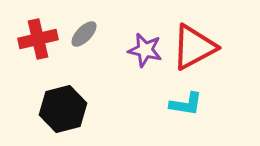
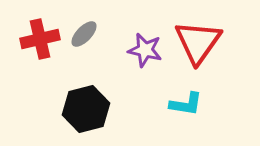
red cross: moved 2 px right
red triangle: moved 4 px right, 5 px up; rotated 27 degrees counterclockwise
black hexagon: moved 23 px right
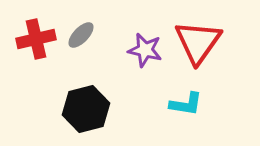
gray ellipse: moved 3 px left, 1 px down
red cross: moved 4 px left
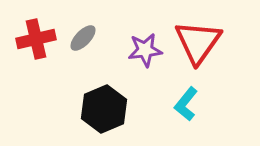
gray ellipse: moved 2 px right, 3 px down
purple star: rotated 20 degrees counterclockwise
cyan L-shape: rotated 120 degrees clockwise
black hexagon: moved 18 px right; rotated 9 degrees counterclockwise
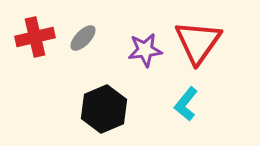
red cross: moved 1 px left, 2 px up
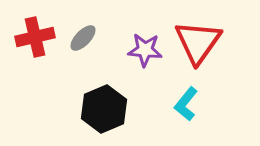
purple star: rotated 12 degrees clockwise
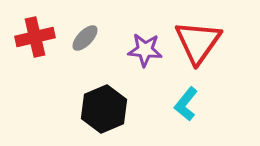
gray ellipse: moved 2 px right
